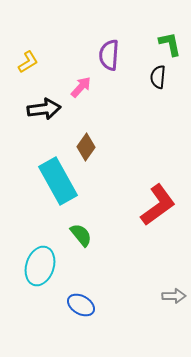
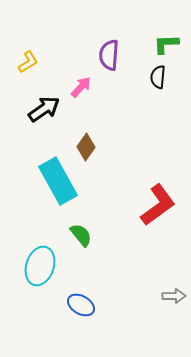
green L-shape: moved 4 px left; rotated 80 degrees counterclockwise
black arrow: rotated 28 degrees counterclockwise
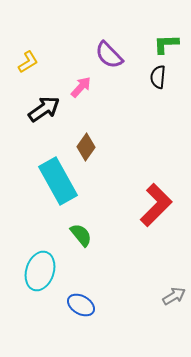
purple semicircle: rotated 48 degrees counterclockwise
red L-shape: moved 2 px left; rotated 9 degrees counterclockwise
cyan ellipse: moved 5 px down
gray arrow: rotated 30 degrees counterclockwise
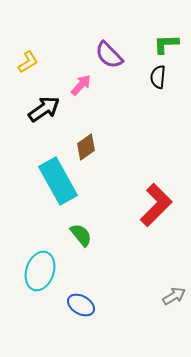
pink arrow: moved 2 px up
brown diamond: rotated 20 degrees clockwise
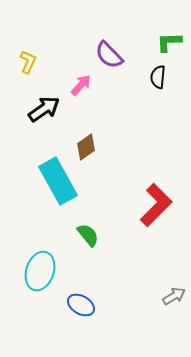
green L-shape: moved 3 px right, 2 px up
yellow L-shape: rotated 35 degrees counterclockwise
green semicircle: moved 7 px right
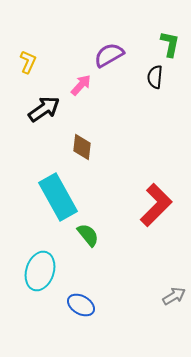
green L-shape: moved 1 px right, 2 px down; rotated 104 degrees clockwise
purple semicircle: rotated 104 degrees clockwise
black semicircle: moved 3 px left
brown diamond: moved 4 px left; rotated 48 degrees counterclockwise
cyan rectangle: moved 16 px down
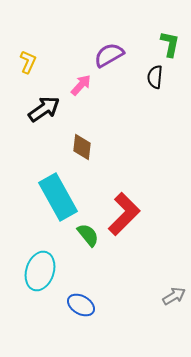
red L-shape: moved 32 px left, 9 px down
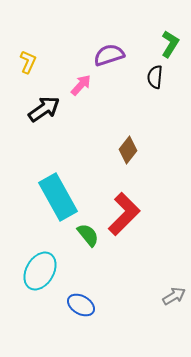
green L-shape: rotated 20 degrees clockwise
purple semicircle: rotated 12 degrees clockwise
brown diamond: moved 46 px right, 3 px down; rotated 32 degrees clockwise
cyan ellipse: rotated 12 degrees clockwise
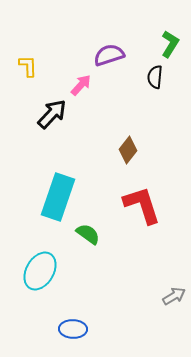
yellow L-shape: moved 4 px down; rotated 25 degrees counterclockwise
black arrow: moved 8 px right, 5 px down; rotated 12 degrees counterclockwise
cyan rectangle: rotated 48 degrees clockwise
red L-shape: moved 18 px right, 9 px up; rotated 63 degrees counterclockwise
green semicircle: moved 1 px up; rotated 15 degrees counterclockwise
blue ellipse: moved 8 px left, 24 px down; rotated 28 degrees counterclockwise
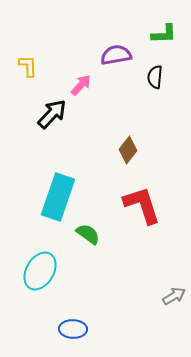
green L-shape: moved 6 px left, 10 px up; rotated 56 degrees clockwise
purple semicircle: moved 7 px right; rotated 8 degrees clockwise
